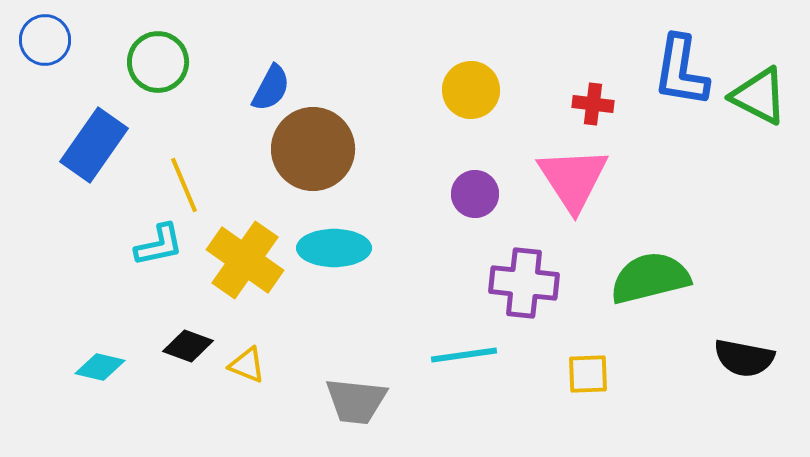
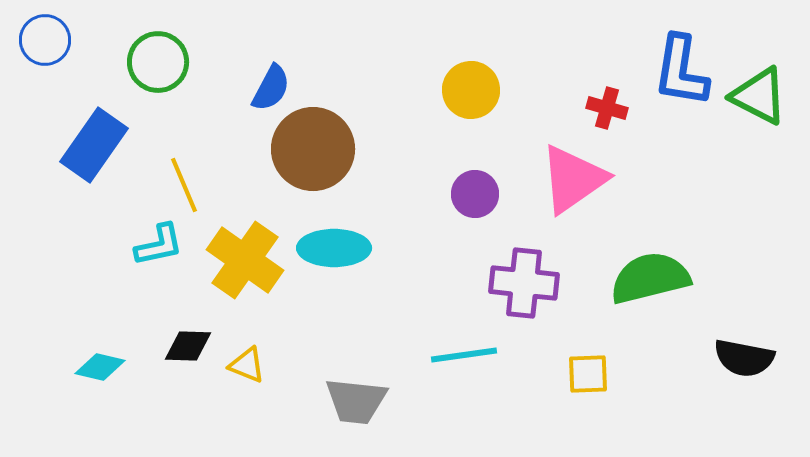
red cross: moved 14 px right, 4 px down; rotated 9 degrees clockwise
pink triangle: rotated 28 degrees clockwise
black diamond: rotated 18 degrees counterclockwise
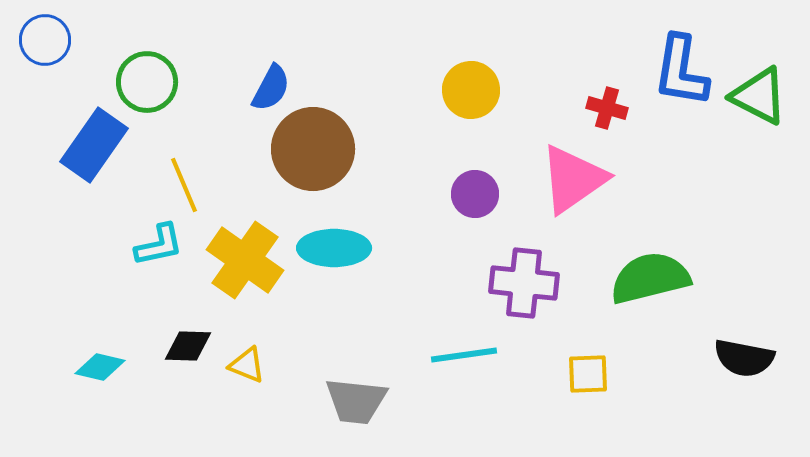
green circle: moved 11 px left, 20 px down
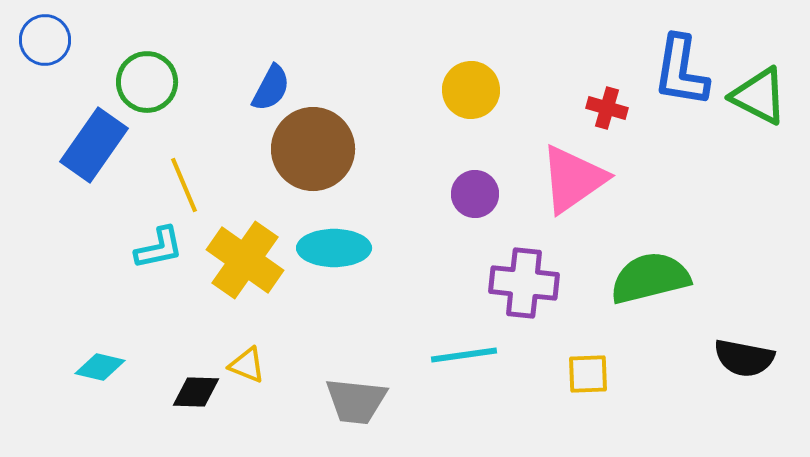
cyan L-shape: moved 3 px down
black diamond: moved 8 px right, 46 px down
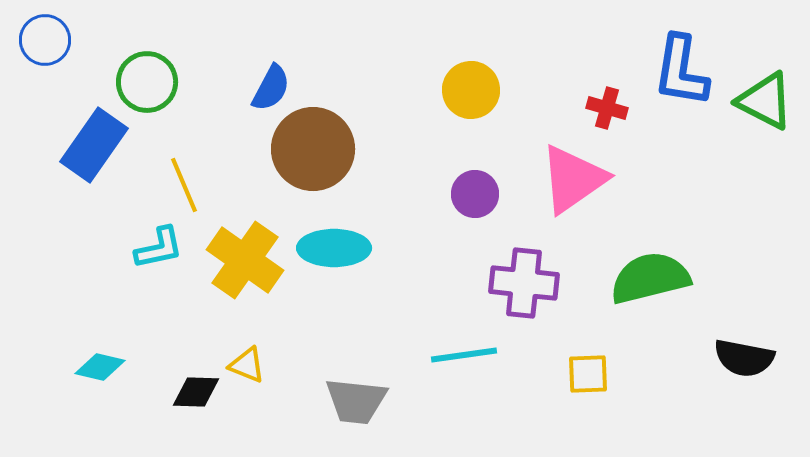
green triangle: moved 6 px right, 5 px down
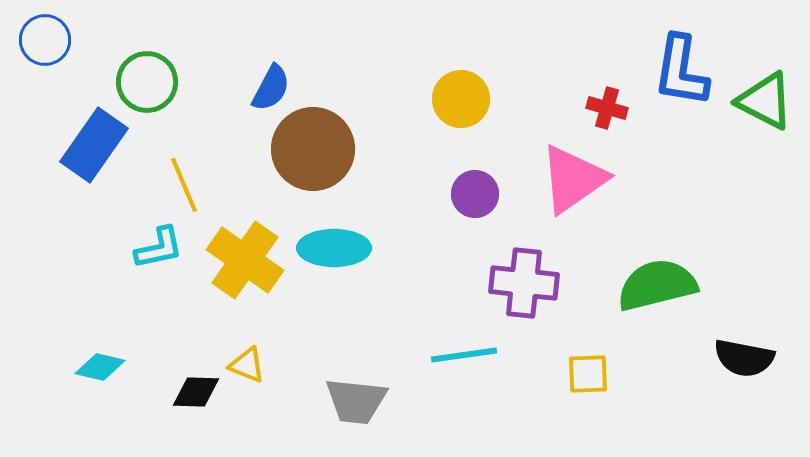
yellow circle: moved 10 px left, 9 px down
green semicircle: moved 7 px right, 7 px down
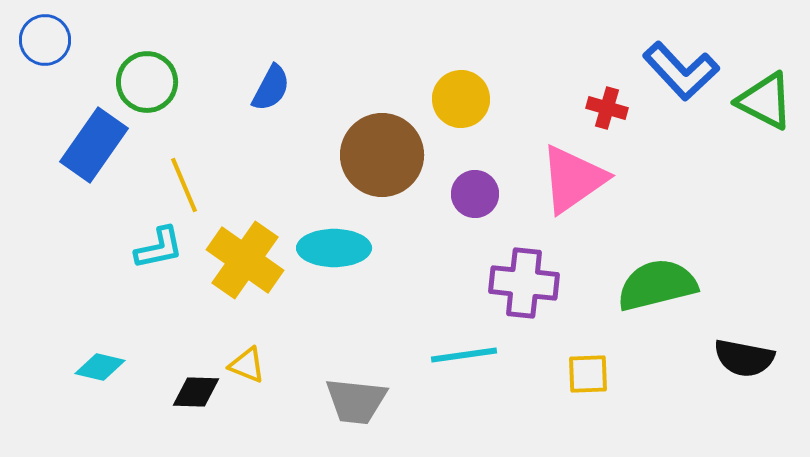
blue L-shape: rotated 52 degrees counterclockwise
brown circle: moved 69 px right, 6 px down
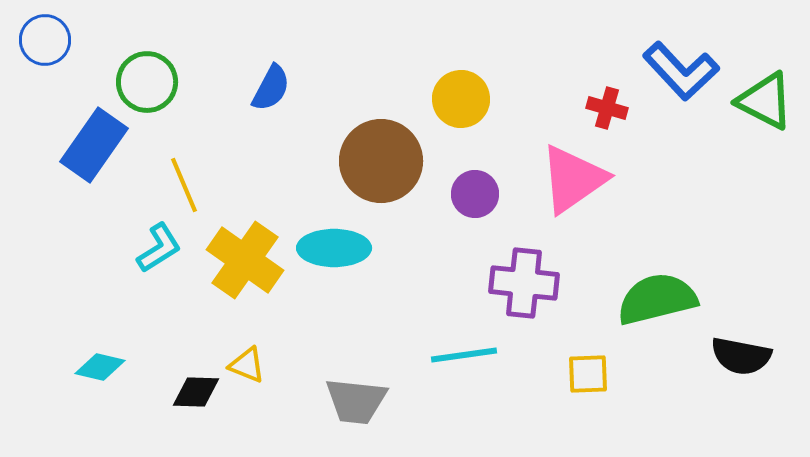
brown circle: moved 1 px left, 6 px down
cyan L-shape: rotated 20 degrees counterclockwise
green semicircle: moved 14 px down
black semicircle: moved 3 px left, 2 px up
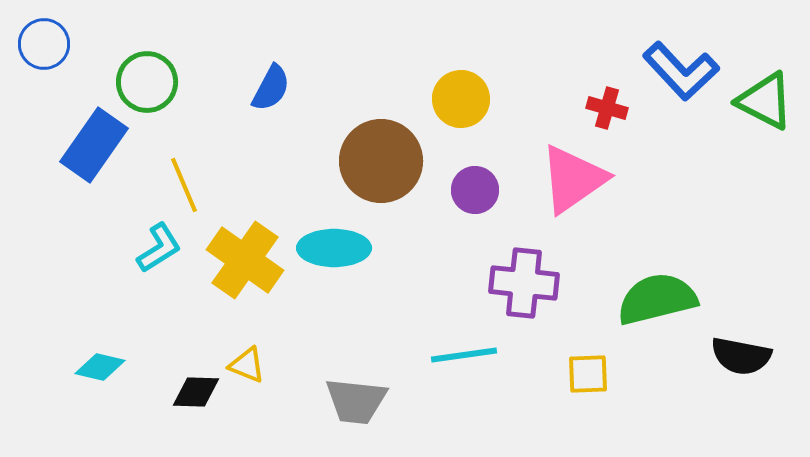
blue circle: moved 1 px left, 4 px down
purple circle: moved 4 px up
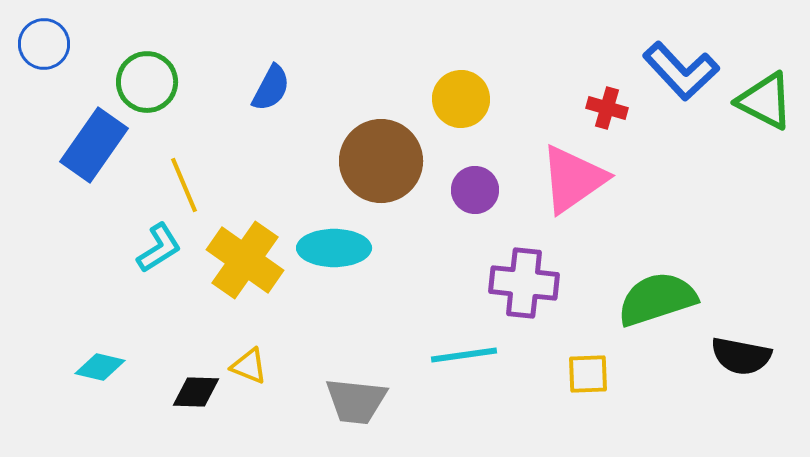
green semicircle: rotated 4 degrees counterclockwise
yellow triangle: moved 2 px right, 1 px down
